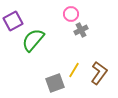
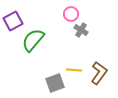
gray cross: rotated 32 degrees counterclockwise
yellow line: rotated 63 degrees clockwise
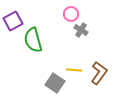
green semicircle: rotated 55 degrees counterclockwise
gray square: rotated 36 degrees counterclockwise
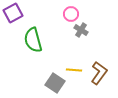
purple square: moved 8 px up
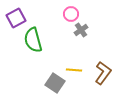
purple square: moved 3 px right, 5 px down
gray cross: rotated 24 degrees clockwise
brown L-shape: moved 4 px right
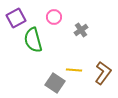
pink circle: moved 17 px left, 3 px down
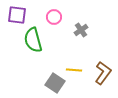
purple square: moved 1 px right, 3 px up; rotated 36 degrees clockwise
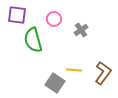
pink circle: moved 2 px down
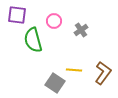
pink circle: moved 2 px down
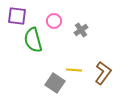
purple square: moved 1 px down
